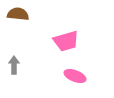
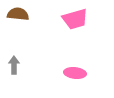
pink trapezoid: moved 9 px right, 22 px up
pink ellipse: moved 3 px up; rotated 15 degrees counterclockwise
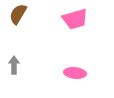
brown semicircle: rotated 65 degrees counterclockwise
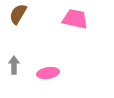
pink trapezoid: rotated 152 degrees counterclockwise
pink ellipse: moved 27 px left; rotated 15 degrees counterclockwise
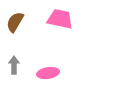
brown semicircle: moved 3 px left, 8 px down
pink trapezoid: moved 15 px left
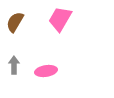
pink trapezoid: rotated 72 degrees counterclockwise
pink ellipse: moved 2 px left, 2 px up
